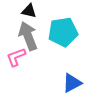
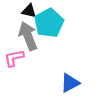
cyan pentagon: moved 14 px left, 9 px up; rotated 20 degrees counterclockwise
pink L-shape: moved 2 px left, 1 px down; rotated 10 degrees clockwise
blue triangle: moved 2 px left
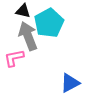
black triangle: moved 6 px left
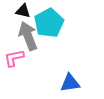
blue triangle: rotated 20 degrees clockwise
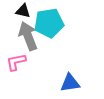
cyan pentagon: rotated 20 degrees clockwise
pink L-shape: moved 2 px right, 4 px down
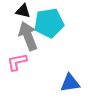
pink L-shape: moved 1 px right
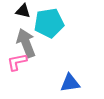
gray arrow: moved 2 px left, 7 px down
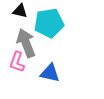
black triangle: moved 3 px left
pink L-shape: rotated 60 degrees counterclockwise
blue triangle: moved 20 px left, 10 px up; rotated 20 degrees clockwise
